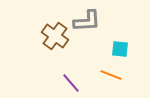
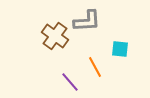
orange line: moved 16 px left, 8 px up; rotated 40 degrees clockwise
purple line: moved 1 px left, 1 px up
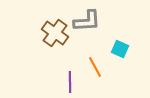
brown cross: moved 3 px up
cyan square: rotated 18 degrees clockwise
purple line: rotated 40 degrees clockwise
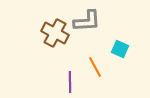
brown cross: rotated 8 degrees counterclockwise
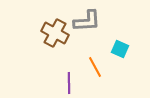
purple line: moved 1 px left, 1 px down
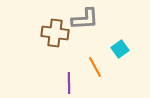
gray L-shape: moved 2 px left, 2 px up
brown cross: rotated 20 degrees counterclockwise
cyan square: rotated 30 degrees clockwise
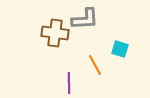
cyan square: rotated 36 degrees counterclockwise
orange line: moved 2 px up
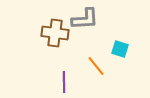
orange line: moved 1 px right, 1 px down; rotated 10 degrees counterclockwise
purple line: moved 5 px left, 1 px up
